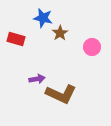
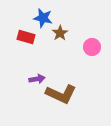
red rectangle: moved 10 px right, 2 px up
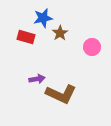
blue star: rotated 24 degrees counterclockwise
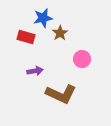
pink circle: moved 10 px left, 12 px down
purple arrow: moved 2 px left, 8 px up
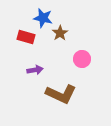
blue star: rotated 24 degrees clockwise
purple arrow: moved 1 px up
